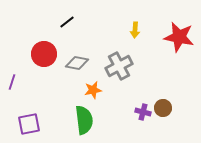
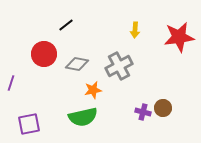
black line: moved 1 px left, 3 px down
red star: rotated 20 degrees counterclockwise
gray diamond: moved 1 px down
purple line: moved 1 px left, 1 px down
green semicircle: moved 1 px left, 3 px up; rotated 84 degrees clockwise
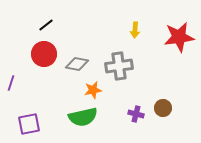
black line: moved 20 px left
gray cross: rotated 20 degrees clockwise
purple cross: moved 7 px left, 2 px down
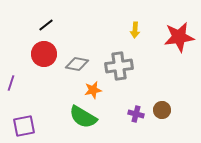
brown circle: moved 1 px left, 2 px down
green semicircle: rotated 44 degrees clockwise
purple square: moved 5 px left, 2 px down
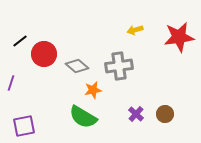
black line: moved 26 px left, 16 px down
yellow arrow: rotated 70 degrees clockwise
gray diamond: moved 2 px down; rotated 30 degrees clockwise
brown circle: moved 3 px right, 4 px down
purple cross: rotated 28 degrees clockwise
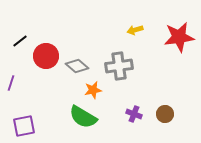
red circle: moved 2 px right, 2 px down
purple cross: moved 2 px left; rotated 21 degrees counterclockwise
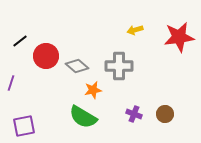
gray cross: rotated 8 degrees clockwise
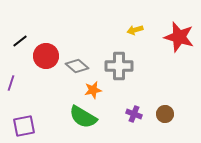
red star: rotated 24 degrees clockwise
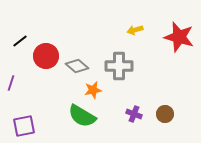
green semicircle: moved 1 px left, 1 px up
